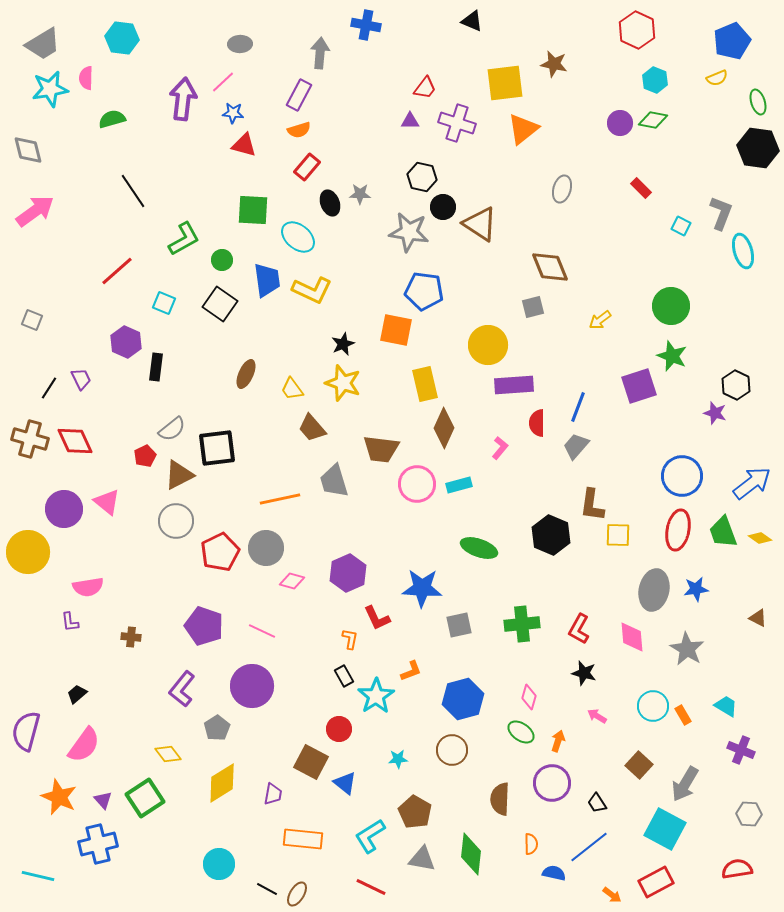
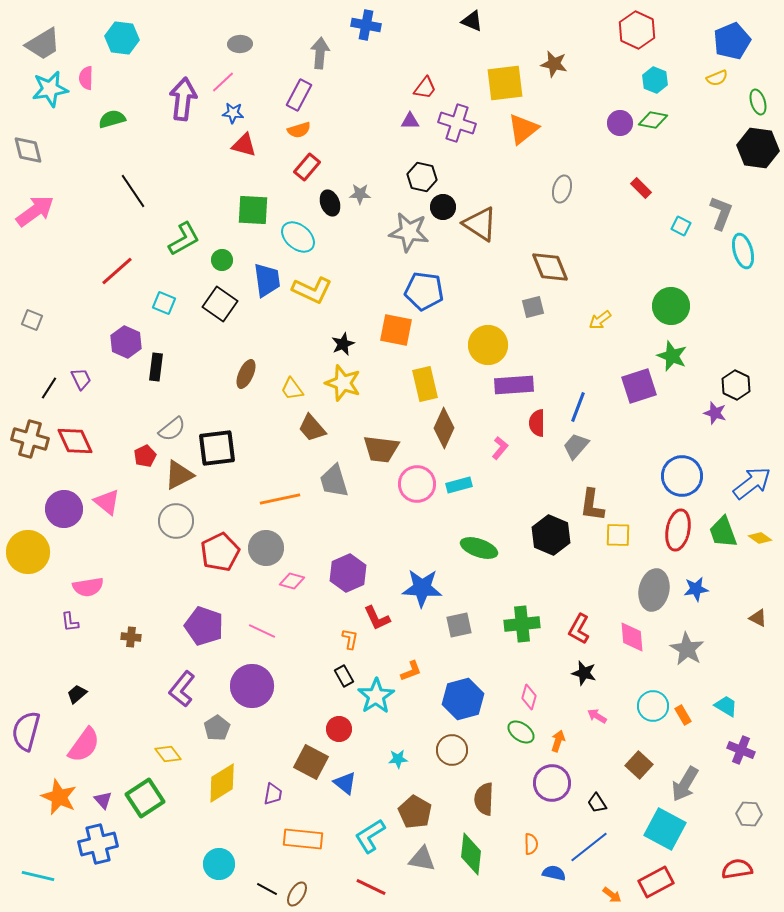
brown semicircle at (500, 799): moved 16 px left
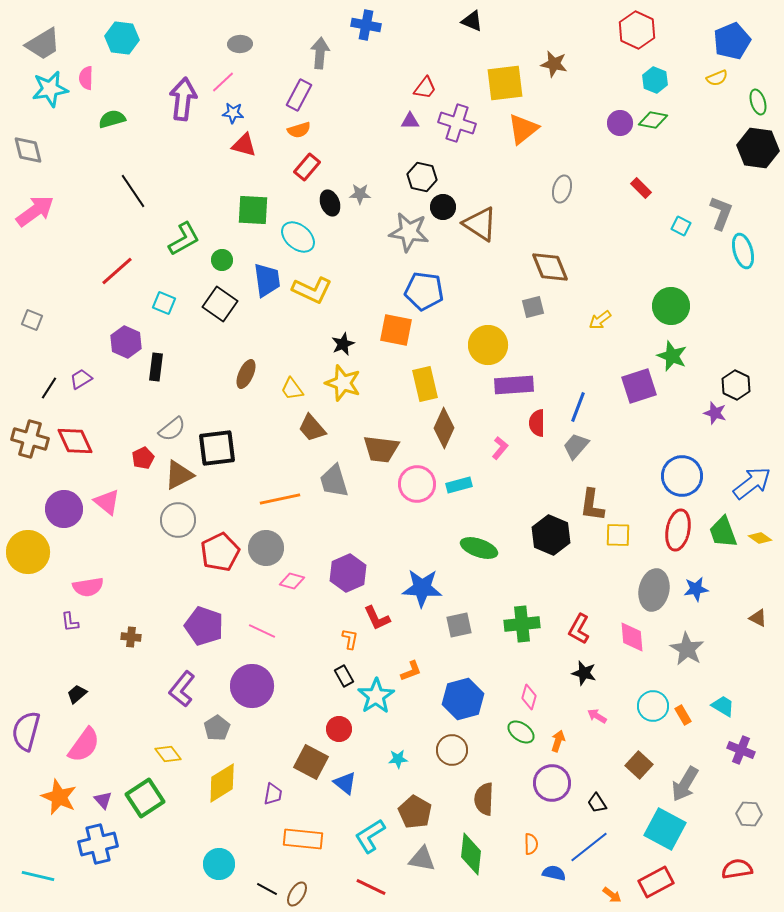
purple trapezoid at (81, 379): rotated 95 degrees counterclockwise
red pentagon at (145, 456): moved 2 px left, 2 px down
gray circle at (176, 521): moved 2 px right, 1 px up
cyan trapezoid at (726, 706): moved 3 px left
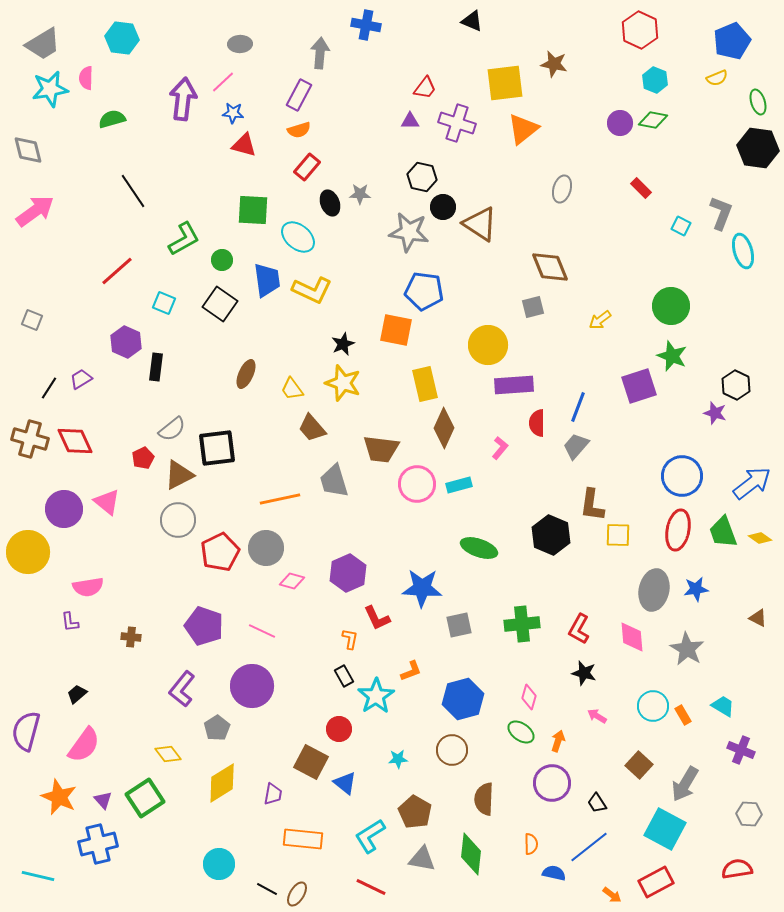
red hexagon at (637, 30): moved 3 px right
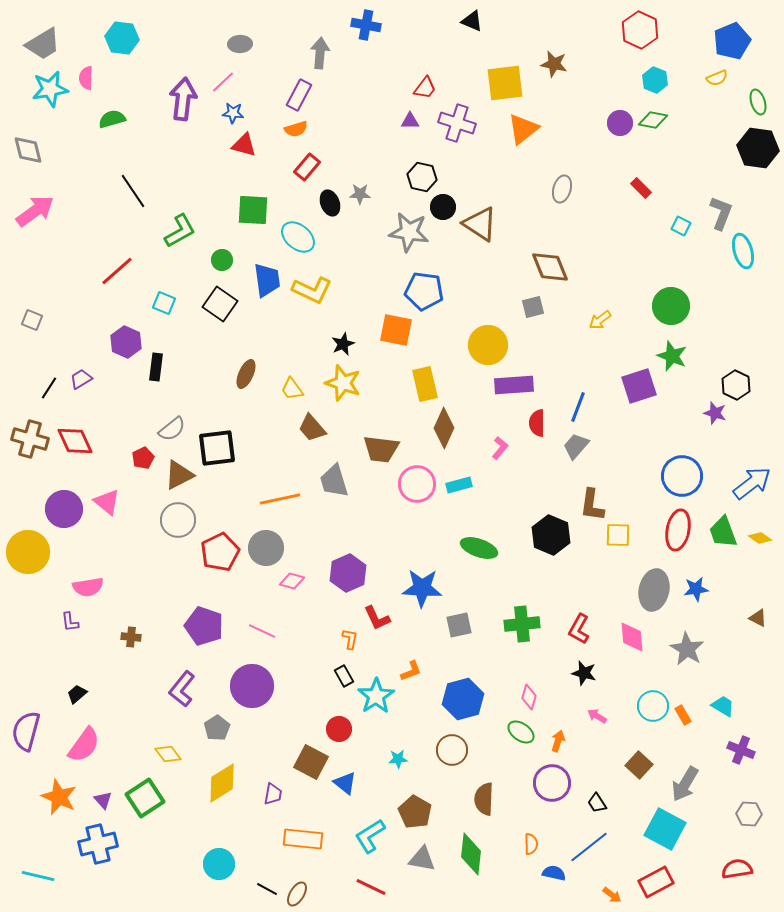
orange semicircle at (299, 130): moved 3 px left, 1 px up
green L-shape at (184, 239): moved 4 px left, 8 px up
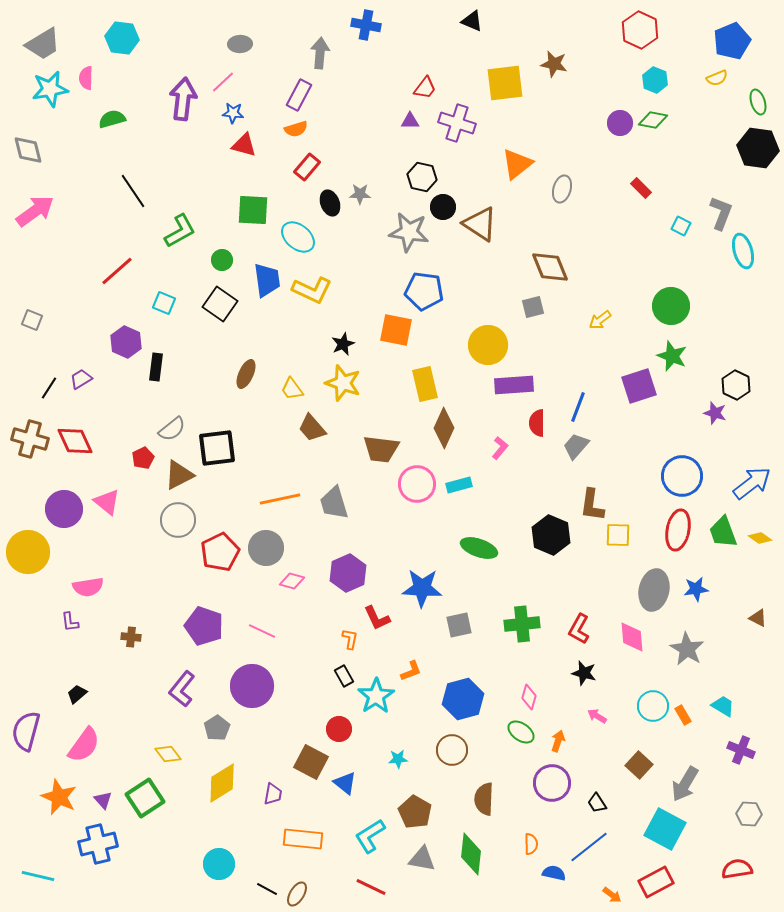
orange triangle at (523, 129): moved 6 px left, 35 px down
gray trapezoid at (334, 481): moved 22 px down
